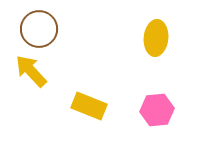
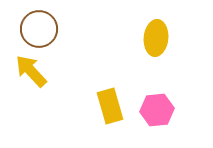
yellow rectangle: moved 21 px right; rotated 52 degrees clockwise
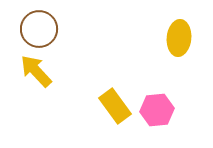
yellow ellipse: moved 23 px right
yellow arrow: moved 5 px right
yellow rectangle: moved 5 px right; rotated 20 degrees counterclockwise
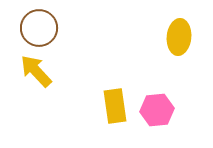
brown circle: moved 1 px up
yellow ellipse: moved 1 px up
yellow rectangle: rotated 28 degrees clockwise
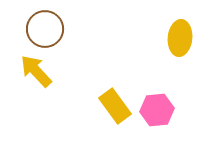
brown circle: moved 6 px right, 1 px down
yellow ellipse: moved 1 px right, 1 px down
yellow rectangle: rotated 28 degrees counterclockwise
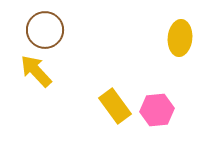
brown circle: moved 1 px down
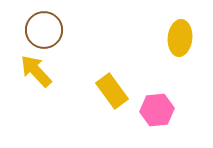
brown circle: moved 1 px left
yellow rectangle: moved 3 px left, 15 px up
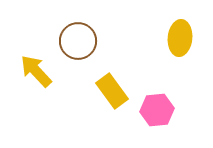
brown circle: moved 34 px right, 11 px down
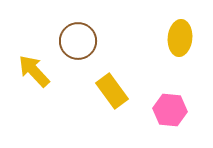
yellow arrow: moved 2 px left
pink hexagon: moved 13 px right; rotated 12 degrees clockwise
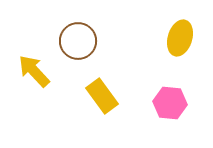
yellow ellipse: rotated 12 degrees clockwise
yellow rectangle: moved 10 px left, 5 px down
pink hexagon: moved 7 px up
